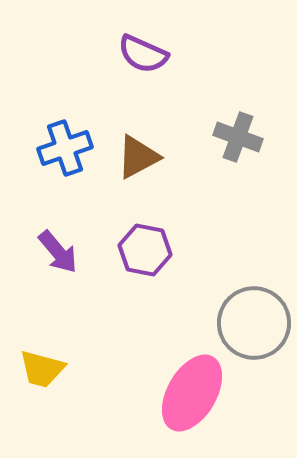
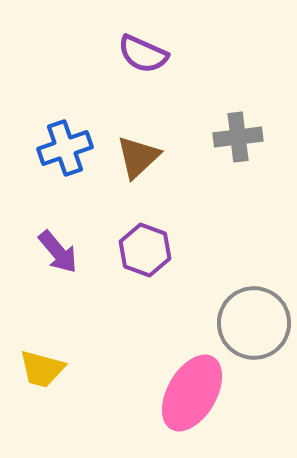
gray cross: rotated 27 degrees counterclockwise
brown triangle: rotated 15 degrees counterclockwise
purple hexagon: rotated 9 degrees clockwise
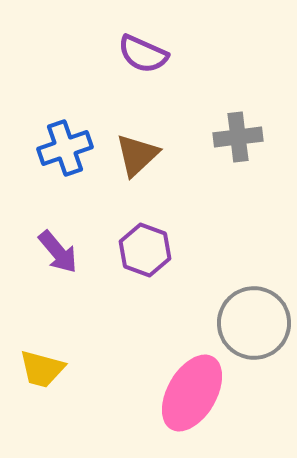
brown triangle: moved 1 px left, 2 px up
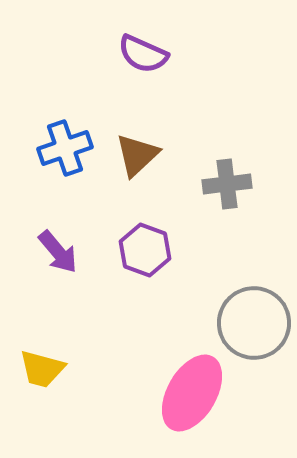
gray cross: moved 11 px left, 47 px down
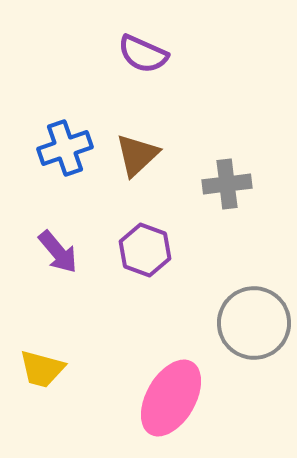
pink ellipse: moved 21 px left, 5 px down
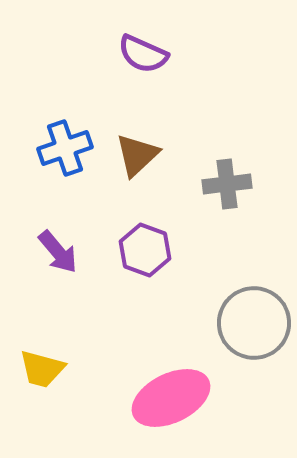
pink ellipse: rotated 34 degrees clockwise
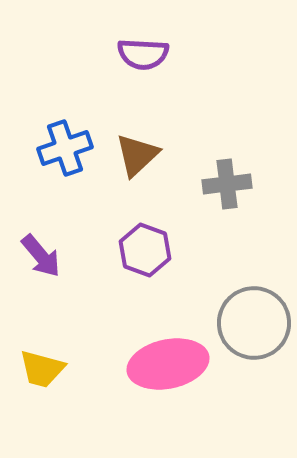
purple semicircle: rotated 21 degrees counterclockwise
purple arrow: moved 17 px left, 4 px down
pink ellipse: moved 3 px left, 34 px up; rotated 14 degrees clockwise
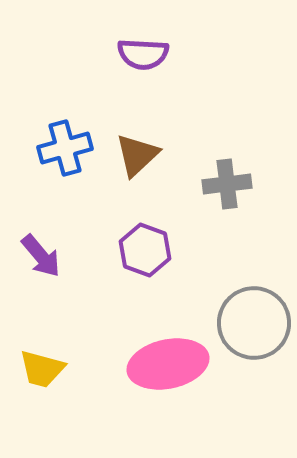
blue cross: rotated 4 degrees clockwise
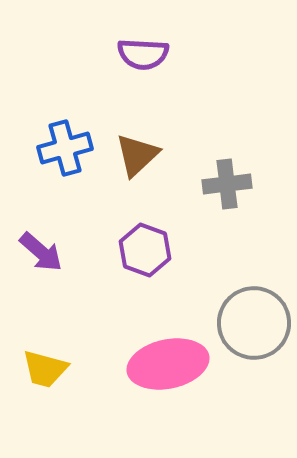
purple arrow: moved 4 px up; rotated 9 degrees counterclockwise
yellow trapezoid: moved 3 px right
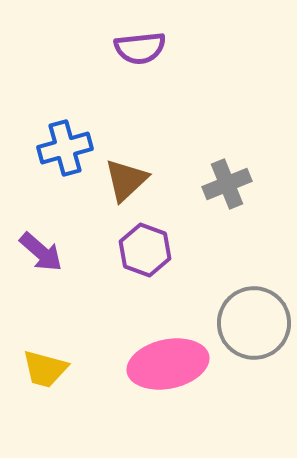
purple semicircle: moved 3 px left, 6 px up; rotated 9 degrees counterclockwise
brown triangle: moved 11 px left, 25 px down
gray cross: rotated 15 degrees counterclockwise
